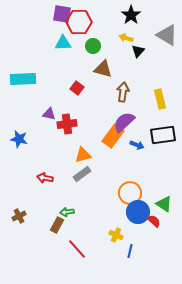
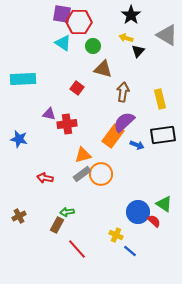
cyan triangle: rotated 36 degrees clockwise
orange circle: moved 29 px left, 19 px up
blue line: rotated 64 degrees counterclockwise
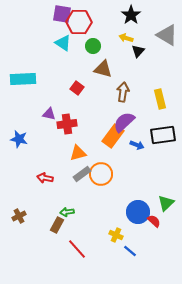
orange triangle: moved 5 px left, 2 px up
green triangle: moved 2 px right, 1 px up; rotated 42 degrees clockwise
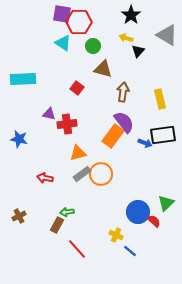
purple semicircle: rotated 95 degrees clockwise
blue arrow: moved 8 px right, 2 px up
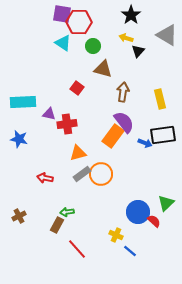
cyan rectangle: moved 23 px down
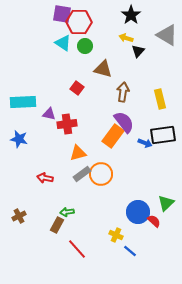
green circle: moved 8 px left
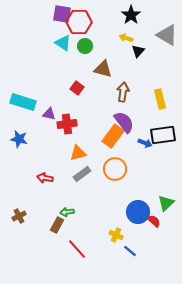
cyan rectangle: rotated 20 degrees clockwise
orange circle: moved 14 px right, 5 px up
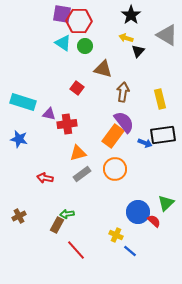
red hexagon: moved 1 px up
green arrow: moved 2 px down
red line: moved 1 px left, 1 px down
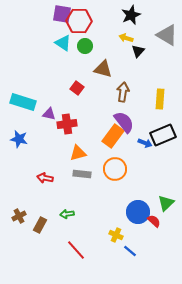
black star: rotated 12 degrees clockwise
yellow rectangle: rotated 18 degrees clockwise
black rectangle: rotated 15 degrees counterclockwise
gray rectangle: rotated 42 degrees clockwise
brown rectangle: moved 17 px left
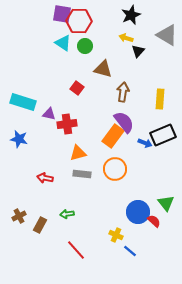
green triangle: rotated 24 degrees counterclockwise
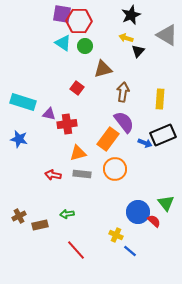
brown triangle: rotated 30 degrees counterclockwise
orange rectangle: moved 5 px left, 3 px down
red arrow: moved 8 px right, 3 px up
brown rectangle: rotated 49 degrees clockwise
